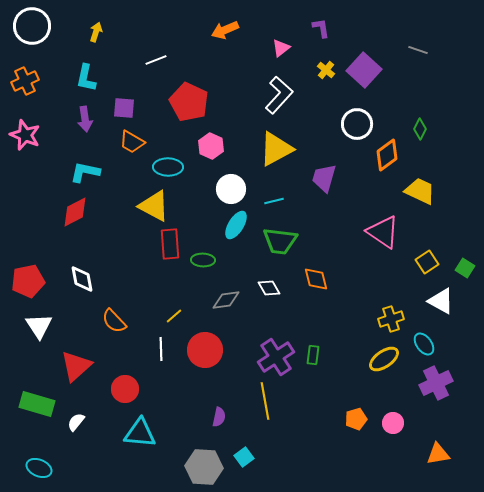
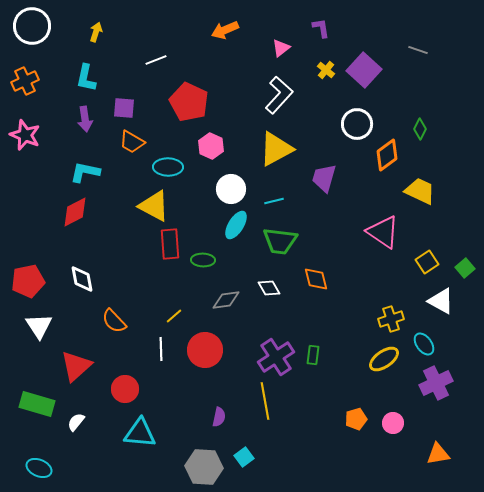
green square at (465, 268): rotated 18 degrees clockwise
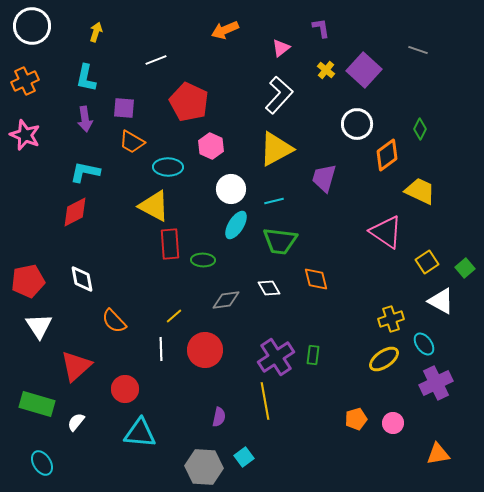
pink triangle at (383, 232): moved 3 px right
cyan ellipse at (39, 468): moved 3 px right, 5 px up; rotated 35 degrees clockwise
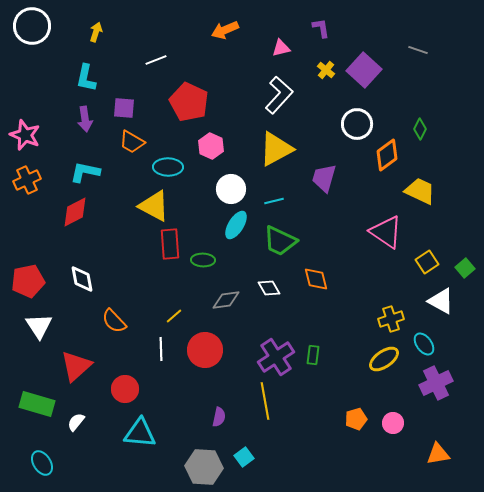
pink triangle at (281, 48): rotated 24 degrees clockwise
orange cross at (25, 81): moved 2 px right, 99 px down
green trapezoid at (280, 241): rotated 18 degrees clockwise
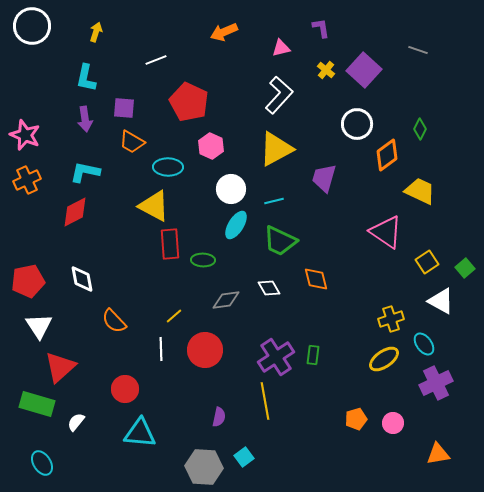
orange arrow at (225, 30): moved 1 px left, 2 px down
red triangle at (76, 366): moved 16 px left, 1 px down
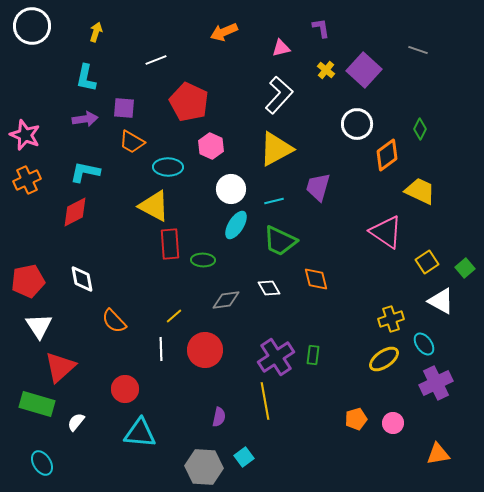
purple arrow at (85, 119): rotated 90 degrees counterclockwise
purple trapezoid at (324, 178): moved 6 px left, 9 px down
